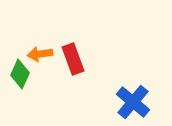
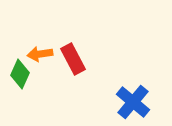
red rectangle: rotated 8 degrees counterclockwise
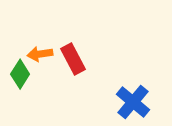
green diamond: rotated 8 degrees clockwise
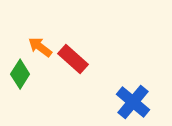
orange arrow: moved 7 px up; rotated 45 degrees clockwise
red rectangle: rotated 20 degrees counterclockwise
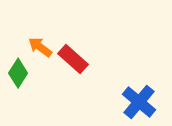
green diamond: moved 2 px left, 1 px up
blue cross: moved 6 px right
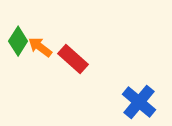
green diamond: moved 32 px up
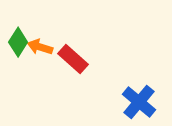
green diamond: moved 1 px down
orange arrow: rotated 20 degrees counterclockwise
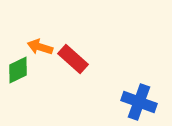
green diamond: moved 28 px down; rotated 32 degrees clockwise
blue cross: rotated 20 degrees counterclockwise
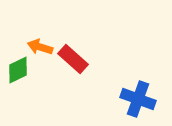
blue cross: moved 1 px left, 3 px up
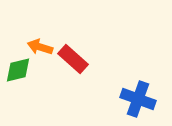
green diamond: rotated 12 degrees clockwise
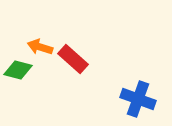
green diamond: rotated 28 degrees clockwise
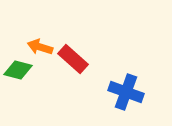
blue cross: moved 12 px left, 7 px up
